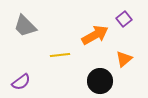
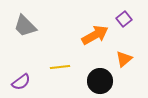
yellow line: moved 12 px down
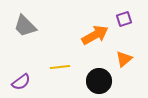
purple square: rotated 21 degrees clockwise
black circle: moved 1 px left
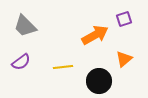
yellow line: moved 3 px right
purple semicircle: moved 20 px up
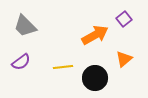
purple square: rotated 21 degrees counterclockwise
black circle: moved 4 px left, 3 px up
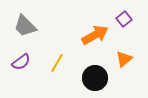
yellow line: moved 6 px left, 4 px up; rotated 54 degrees counterclockwise
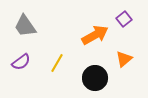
gray trapezoid: rotated 10 degrees clockwise
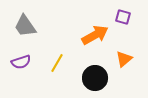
purple square: moved 1 px left, 2 px up; rotated 35 degrees counterclockwise
purple semicircle: rotated 18 degrees clockwise
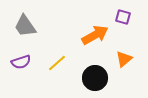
yellow line: rotated 18 degrees clockwise
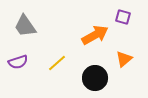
purple semicircle: moved 3 px left
